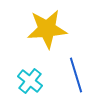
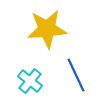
blue line: rotated 8 degrees counterclockwise
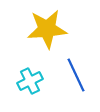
cyan cross: rotated 25 degrees clockwise
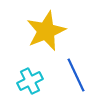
yellow star: moved 1 px left, 2 px down; rotated 18 degrees counterclockwise
